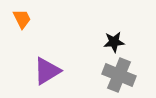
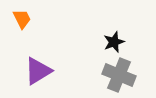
black star: rotated 15 degrees counterclockwise
purple triangle: moved 9 px left
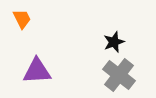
purple triangle: moved 1 px left; rotated 28 degrees clockwise
gray cross: rotated 16 degrees clockwise
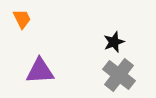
purple triangle: moved 3 px right
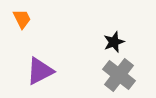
purple triangle: rotated 24 degrees counterclockwise
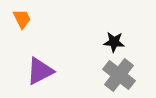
black star: rotated 25 degrees clockwise
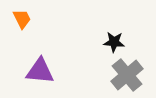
purple triangle: rotated 32 degrees clockwise
gray cross: moved 8 px right; rotated 12 degrees clockwise
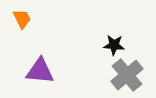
black star: moved 3 px down
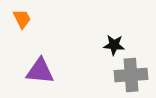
gray cross: moved 4 px right; rotated 36 degrees clockwise
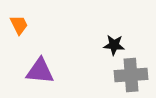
orange trapezoid: moved 3 px left, 6 px down
